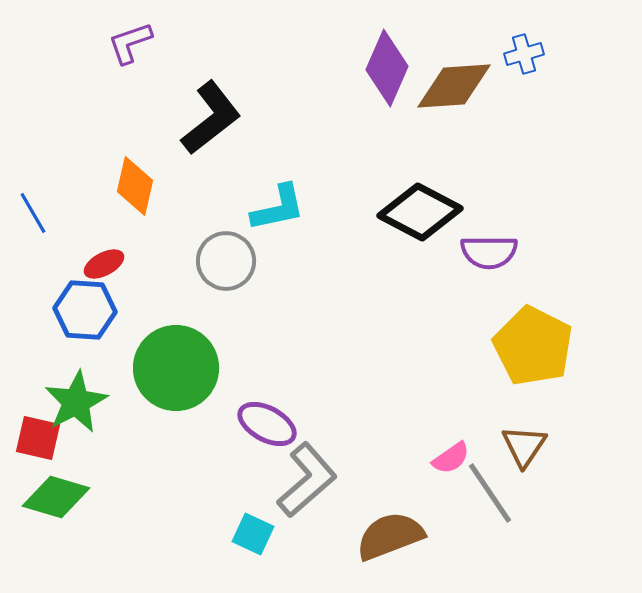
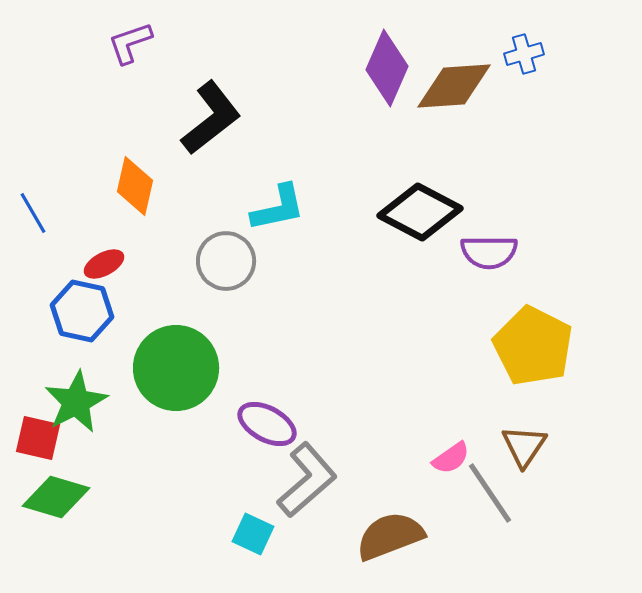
blue hexagon: moved 3 px left, 1 px down; rotated 8 degrees clockwise
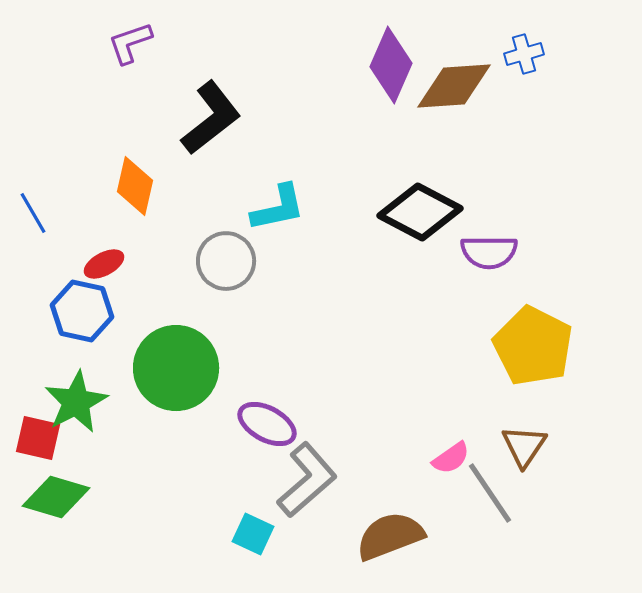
purple diamond: moved 4 px right, 3 px up
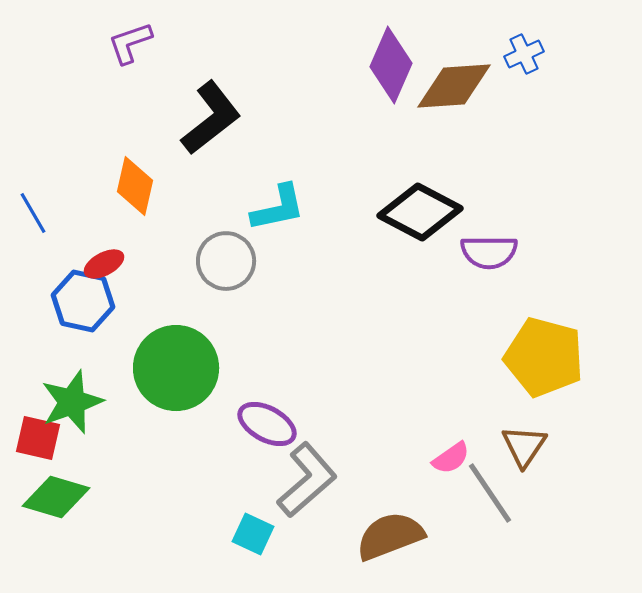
blue cross: rotated 9 degrees counterclockwise
blue hexagon: moved 1 px right, 10 px up
yellow pentagon: moved 11 px right, 11 px down; rotated 12 degrees counterclockwise
green star: moved 4 px left; rotated 8 degrees clockwise
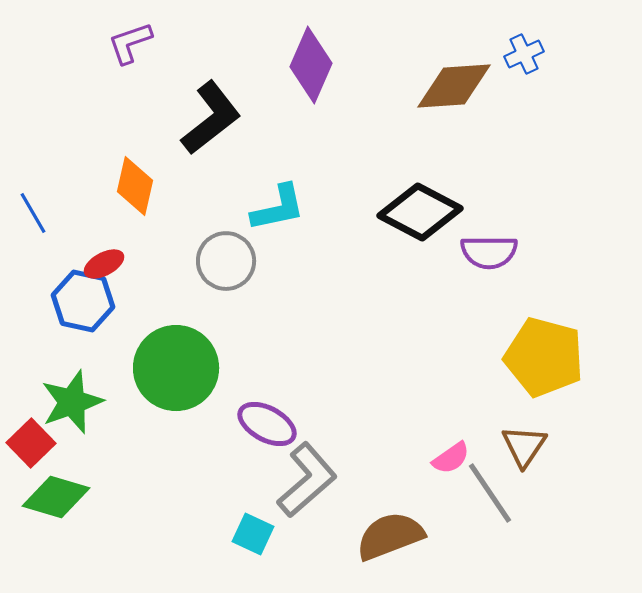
purple diamond: moved 80 px left
red square: moved 7 px left, 5 px down; rotated 33 degrees clockwise
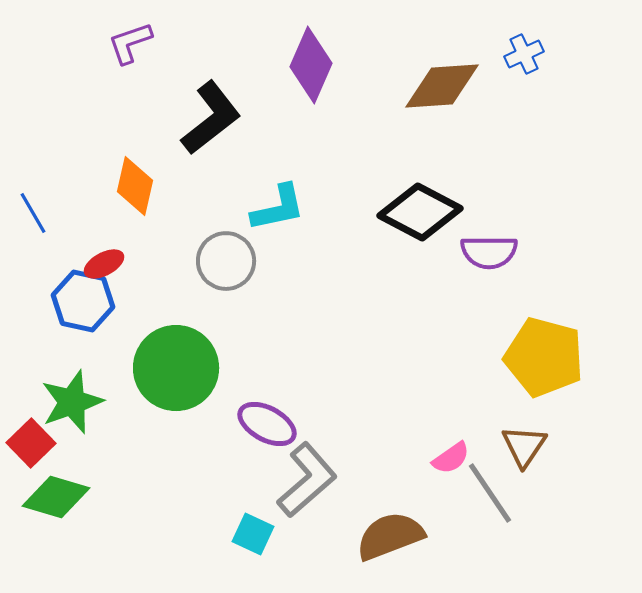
brown diamond: moved 12 px left
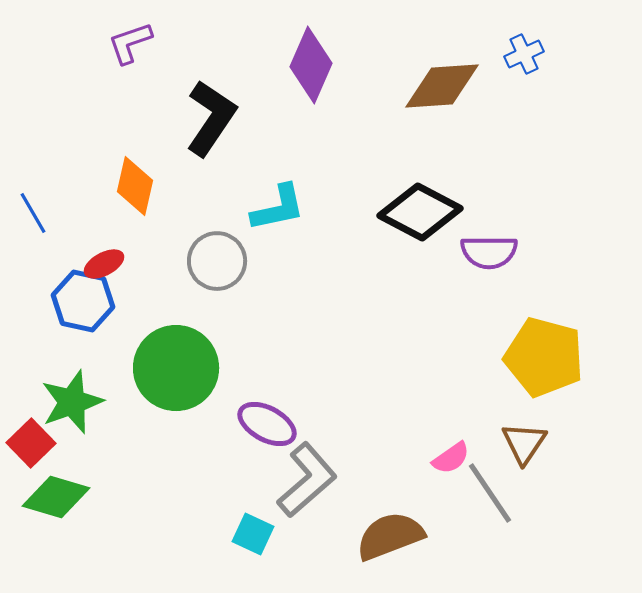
black L-shape: rotated 18 degrees counterclockwise
gray circle: moved 9 px left
brown triangle: moved 3 px up
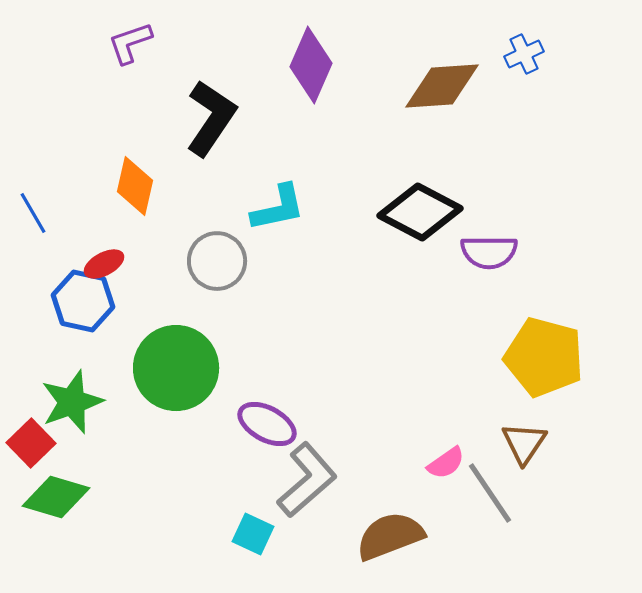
pink semicircle: moved 5 px left, 5 px down
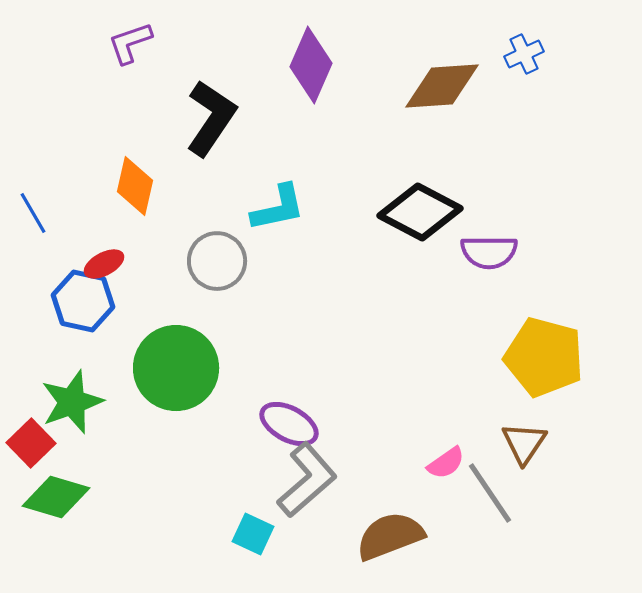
purple ellipse: moved 22 px right
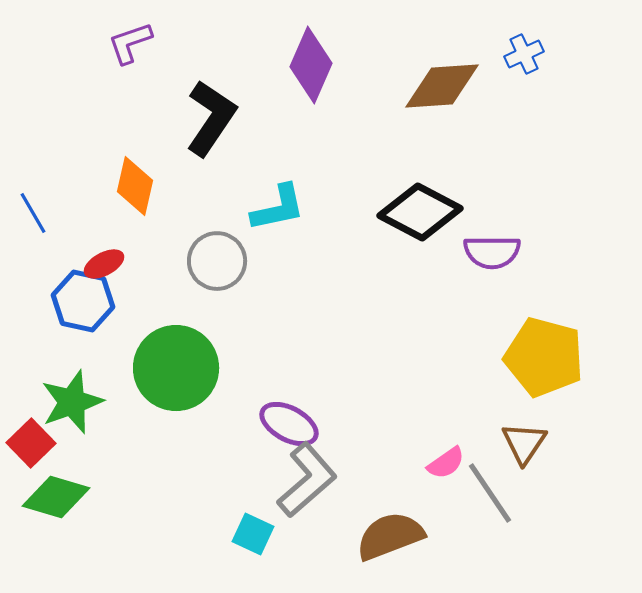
purple semicircle: moved 3 px right
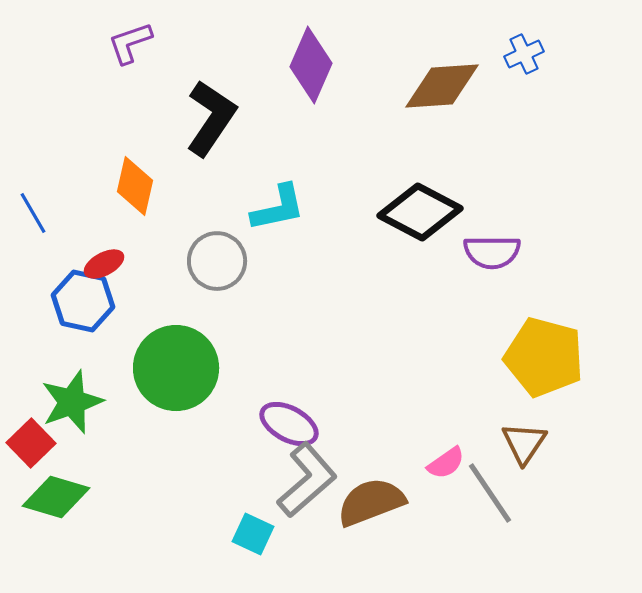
brown semicircle: moved 19 px left, 34 px up
